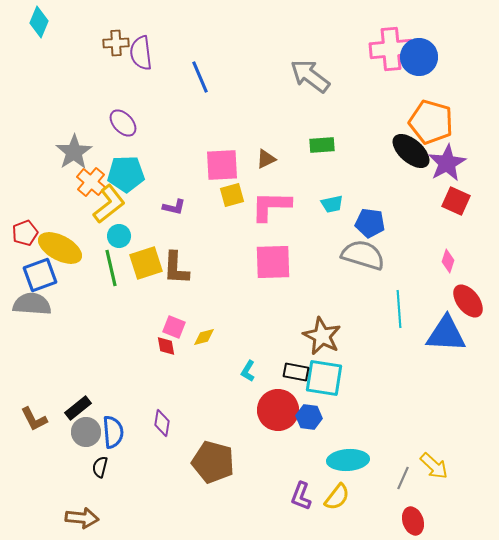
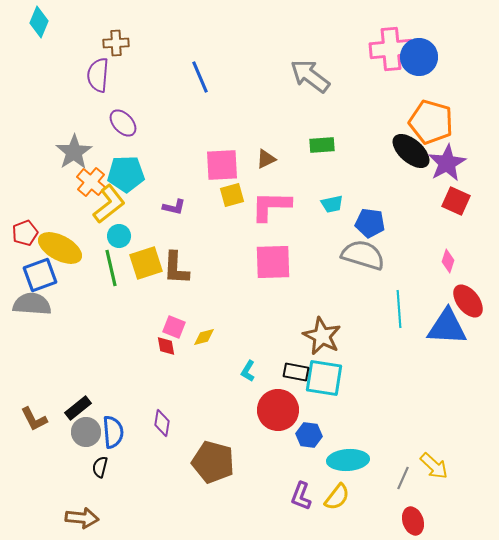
purple semicircle at (141, 53): moved 43 px left, 22 px down; rotated 12 degrees clockwise
blue triangle at (446, 334): moved 1 px right, 7 px up
blue hexagon at (309, 417): moved 18 px down
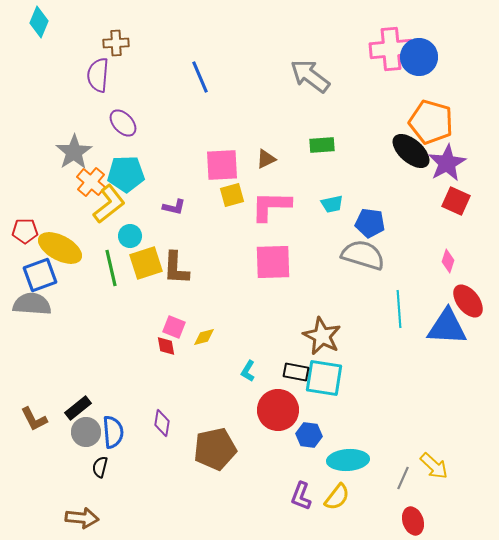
red pentagon at (25, 233): moved 2 px up; rotated 20 degrees clockwise
cyan circle at (119, 236): moved 11 px right
brown pentagon at (213, 462): moved 2 px right, 13 px up; rotated 27 degrees counterclockwise
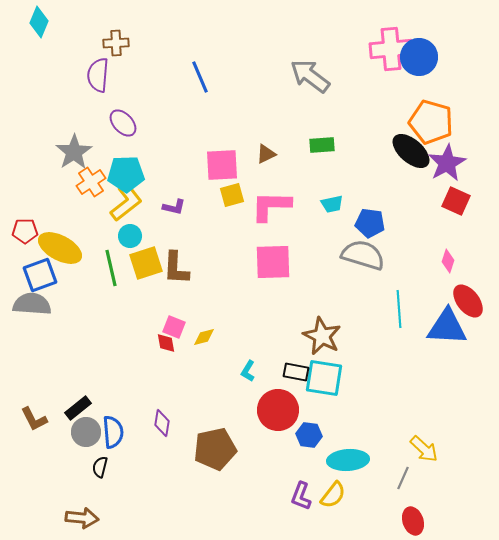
brown triangle at (266, 159): moved 5 px up
orange cross at (91, 182): rotated 16 degrees clockwise
yellow L-shape at (109, 204): moved 17 px right, 2 px up
red diamond at (166, 346): moved 3 px up
yellow arrow at (434, 466): moved 10 px left, 17 px up
yellow semicircle at (337, 497): moved 4 px left, 2 px up
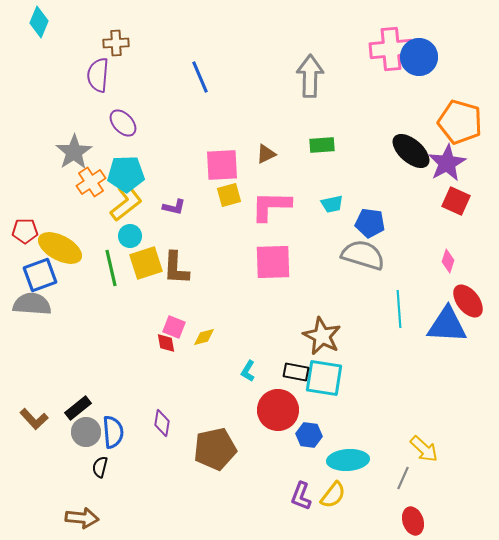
gray arrow at (310, 76): rotated 54 degrees clockwise
orange pentagon at (431, 122): moved 29 px right
yellow square at (232, 195): moved 3 px left
blue triangle at (447, 327): moved 2 px up
brown L-shape at (34, 419): rotated 16 degrees counterclockwise
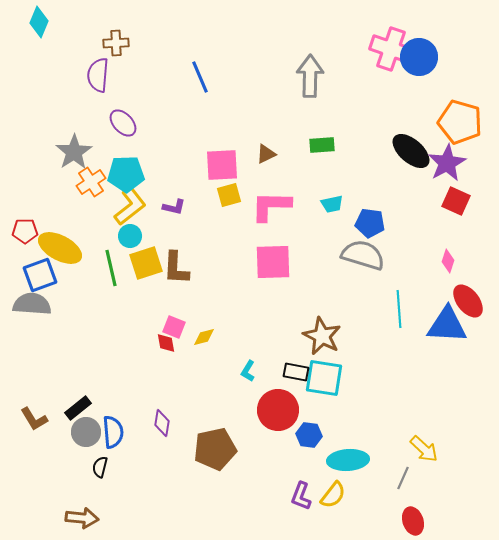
pink cross at (391, 49): rotated 24 degrees clockwise
yellow L-shape at (126, 202): moved 4 px right, 4 px down
brown L-shape at (34, 419): rotated 12 degrees clockwise
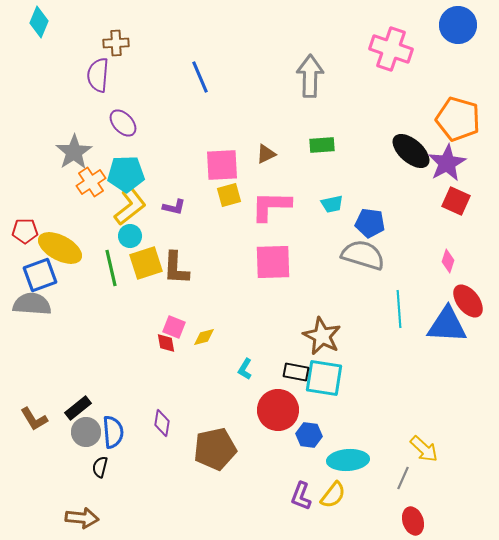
blue circle at (419, 57): moved 39 px right, 32 px up
orange pentagon at (460, 122): moved 2 px left, 3 px up
cyan L-shape at (248, 371): moved 3 px left, 2 px up
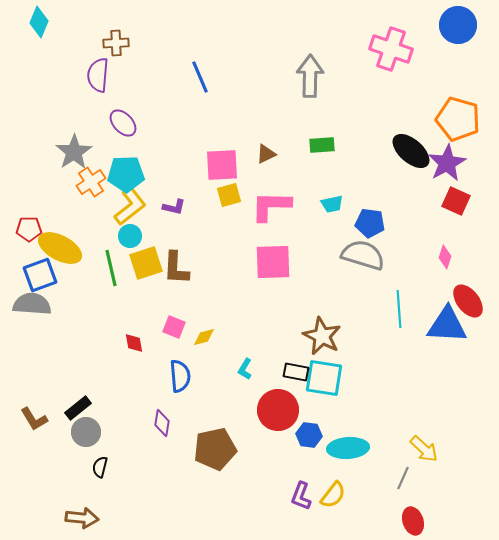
red pentagon at (25, 231): moved 4 px right, 2 px up
pink diamond at (448, 261): moved 3 px left, 4 px up
red diamond at (166, 343): moved 32 px left
blue semicircle at (113, 432): moved 67 px right, 56 px up
cyan ellipse at (348, 460): moved 12 px up
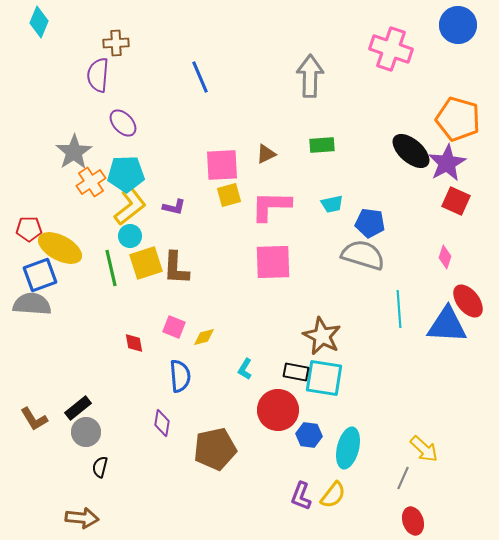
cyan ellipse at (348, 448): rotated 72 degrees counterclockwise
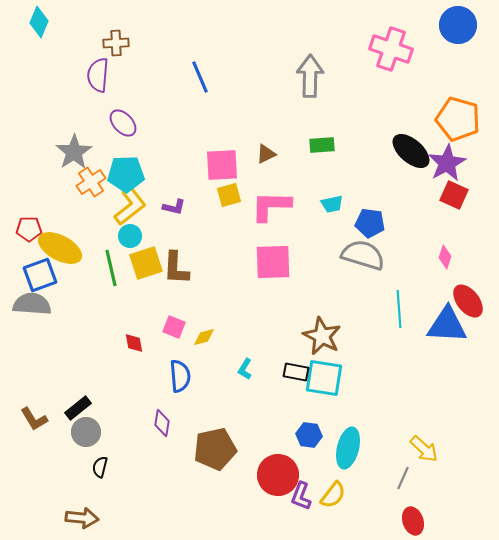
red square at (456, 201): moved 2 px left, 6 px up
red circle at (278, 410): moved 65 px down
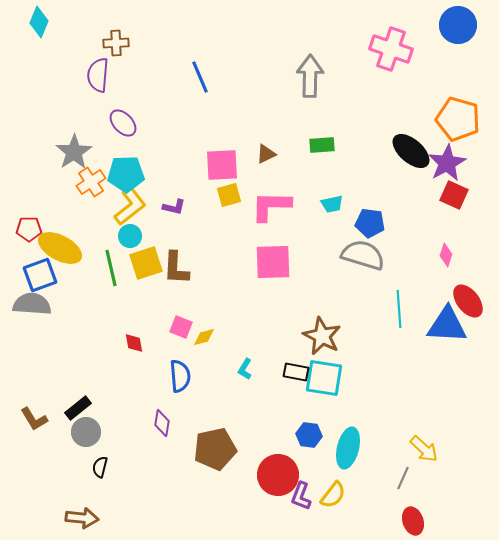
pink diamond at (445, 257): moved 1 px right, 2 px up
pink square at (174, 327): moved 7 px right
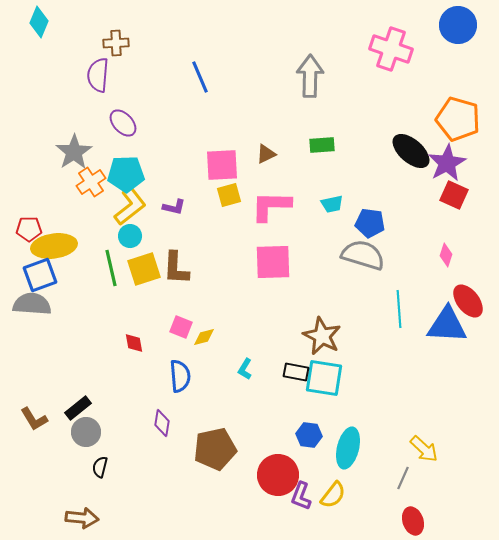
yellow ellipse at (60, 248): moved 6 px left, 2 px up; rotated 36 degrees counterclockwise
yellow square at (146, 263): moved 2 px left, 6 px down
